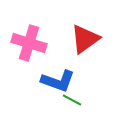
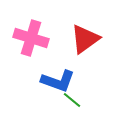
pink cross: moved 2 px right, 5 px up
green line: rotated 12 degrees clockwise
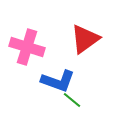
pink cross: moved 4 px left, 9 px down
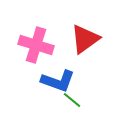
pink cross: moved 9 px right, 2 px up
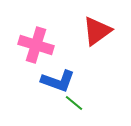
red triangle: moved 12 px right, 8 px up
green line: moved 2 px right, 3 px down
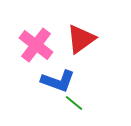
red triangle: moved 16 px left, 8 px down
pink cross: rotated 20 degrees clockwise
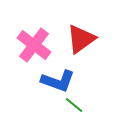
pink cross: moved 2 px left
green line: moved 2 px down
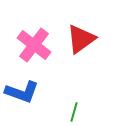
blue L-shape: moved 36 px left, 11 px down
green line: moved 7 px down; rotated 66 degrees clockwise
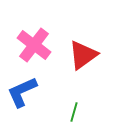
red triangle: moved 2 px right, 16 px down
blue L-shape: rotated 136 degrees clockwise
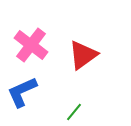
pink cross: moved 3 px left
green line: rotated 24 degrees clockwise
